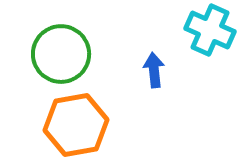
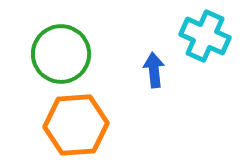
cyan cross: moved 5 px left, 6 px down
orange hexagon: rotated 6 degrees clockwise
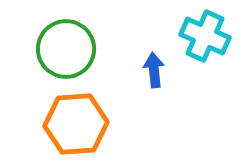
green circle: moved 5 px right, 5 px up
orange hexagon: moved 1 px up
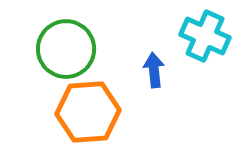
orange hexagon: moved 12 px right, 12 px up
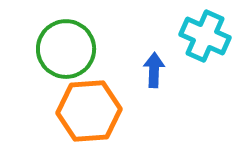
blue arrow: rotated 8 degrees clockwise
orange hexagon: moved 1 px right, 1 px up
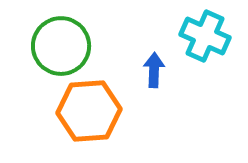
green circle: moved 5 px left, 3 px up
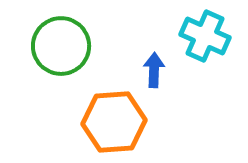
orange hexagon: moved 25 px right, 11 px down
